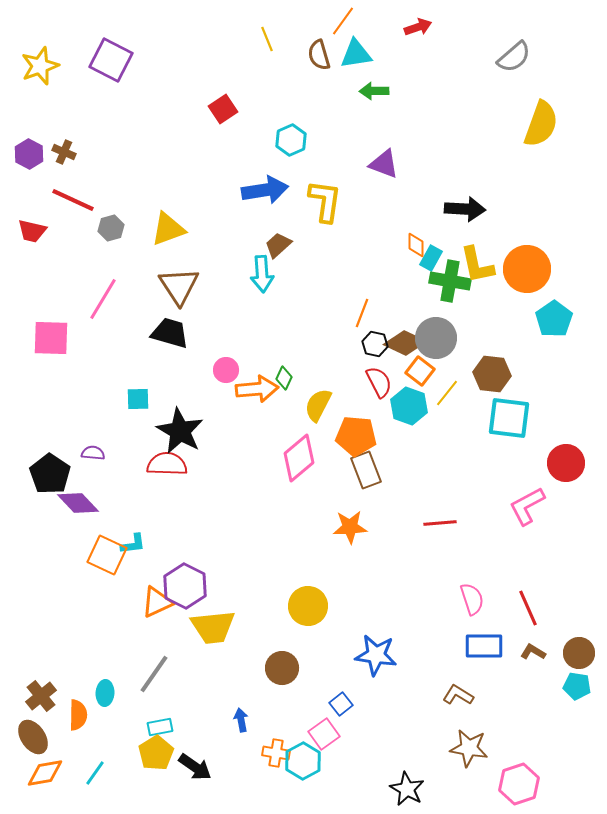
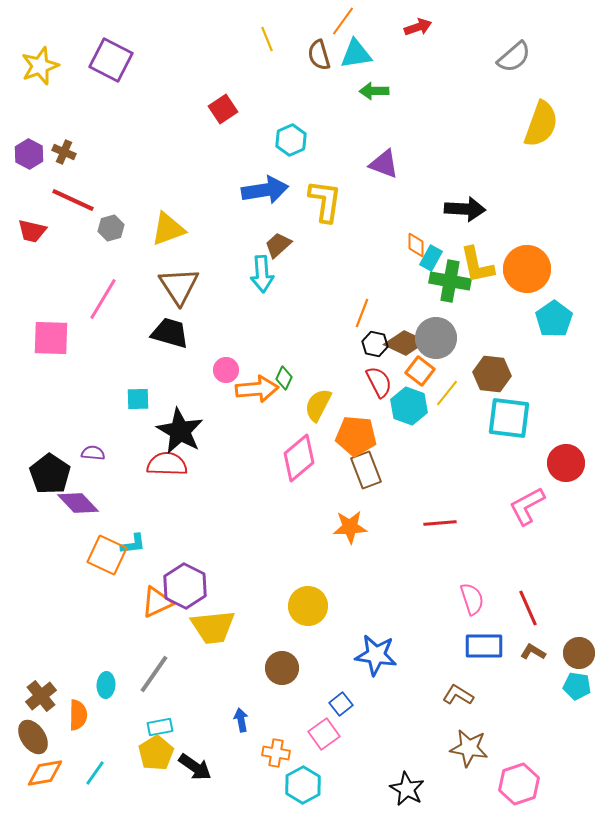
cyan ellipse at (105, 693): moved 1 px right, 8 px up
cyan hexagon at (303, 761): moved 24 px down
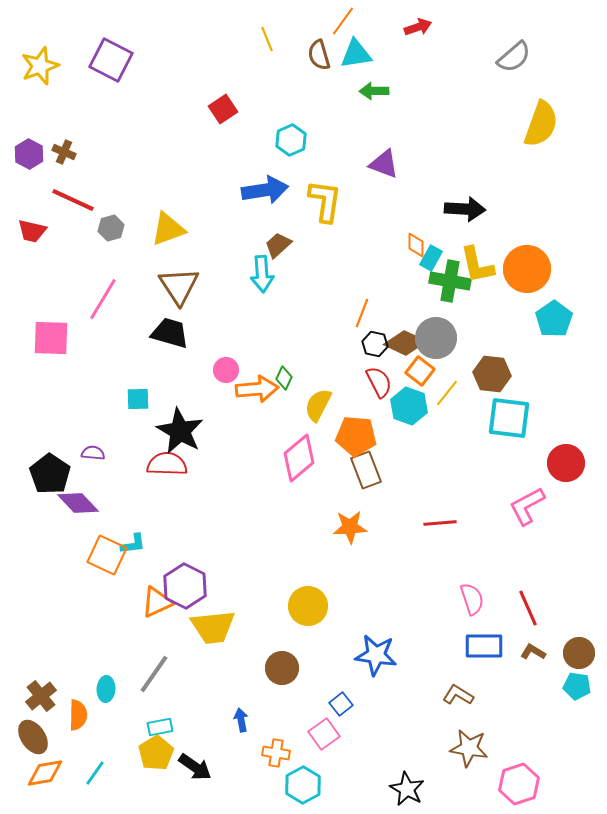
cyan ellipse at (106, 685): moved 4 px down
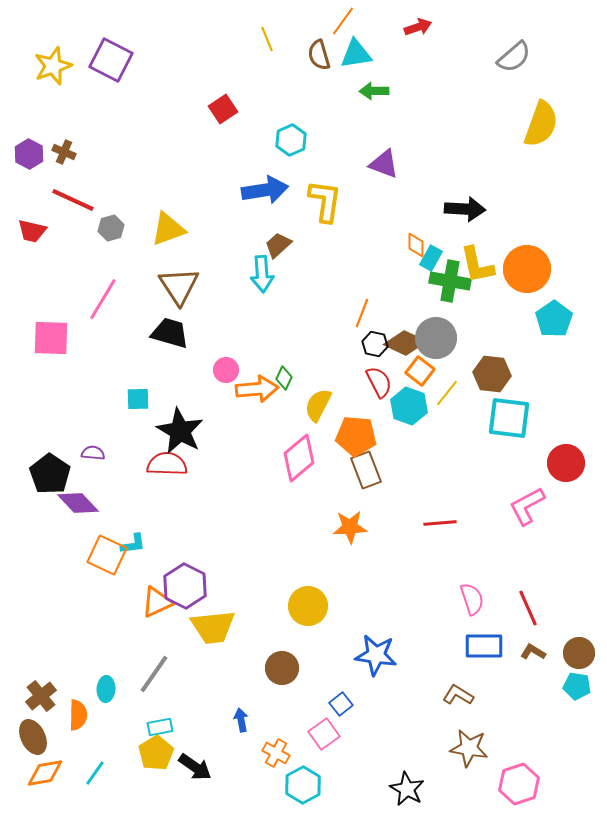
yellow star at (40, 66): moved 13 px right
brown ellipse at (33, 737): rotated 8 degrees clockwise
orange cross at (276, 753): rotated 20 degrees clockwise
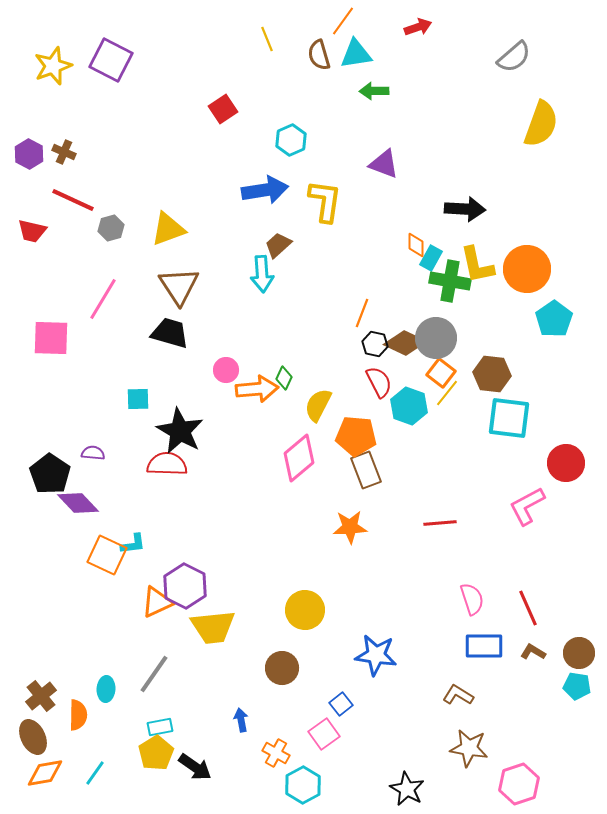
orange square at (420, 371): moved 21 px right, 2 px down
yellow circle at (308, 606): moved 3 px left, 4 px down
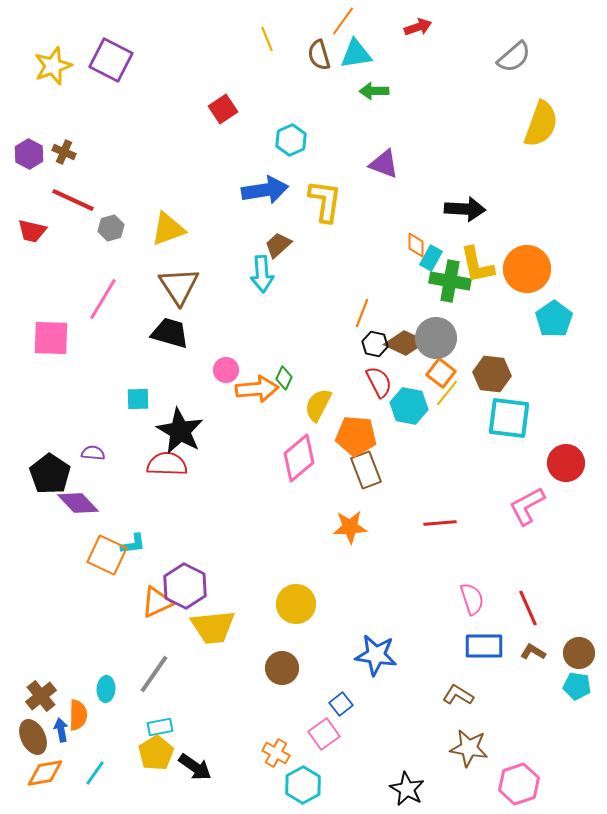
cyan hexagon at (409, 406): rotated 9 degrees counterclockwise
yellow circle at (305, 610): moved 9 px left, 6 px up
blue arrow at (241, 720): moved 180 px left, 10 px down
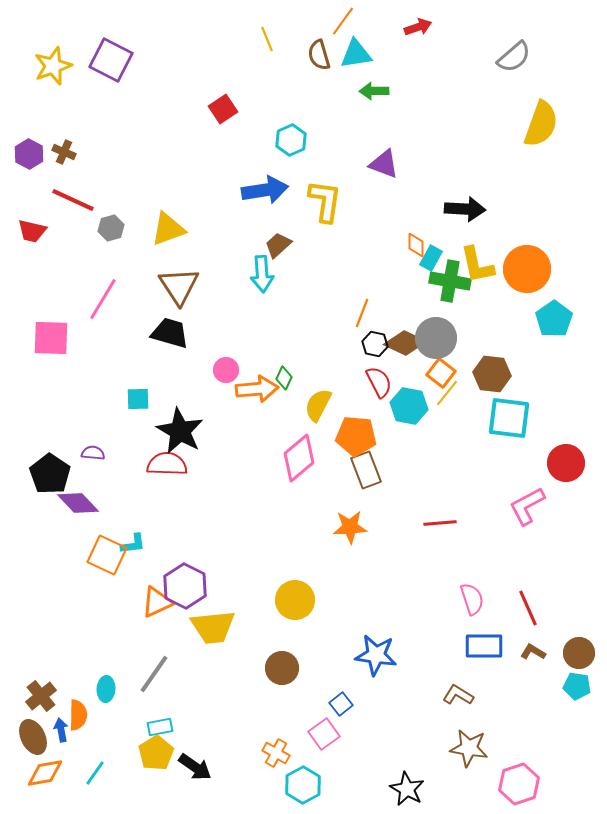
yellow circle at (296, 604): moved 1 px left, 4 px up
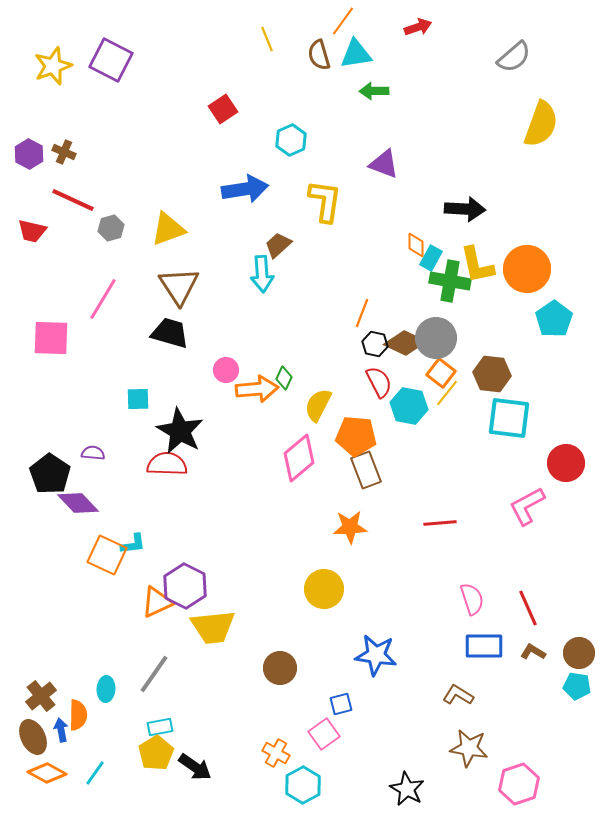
blue arrow at (265, 190): moved 20 px left, 1 px up
yellow circle at (295, 600): moved 29 px right, 11 px up
brown circle at (282, 668): moved 2 px left
blue square at (341, 704): rotated 25 degrees clockwise
orange diamond at (45, 773): moved 2 px right; rotated 39 degrees clockwise
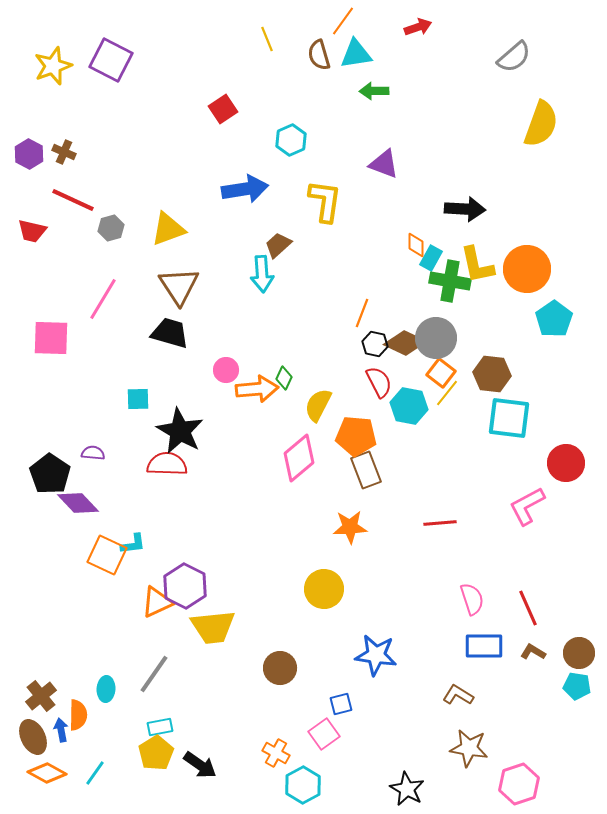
black arrow at (195, 767): moved 5 px right, 2 px up
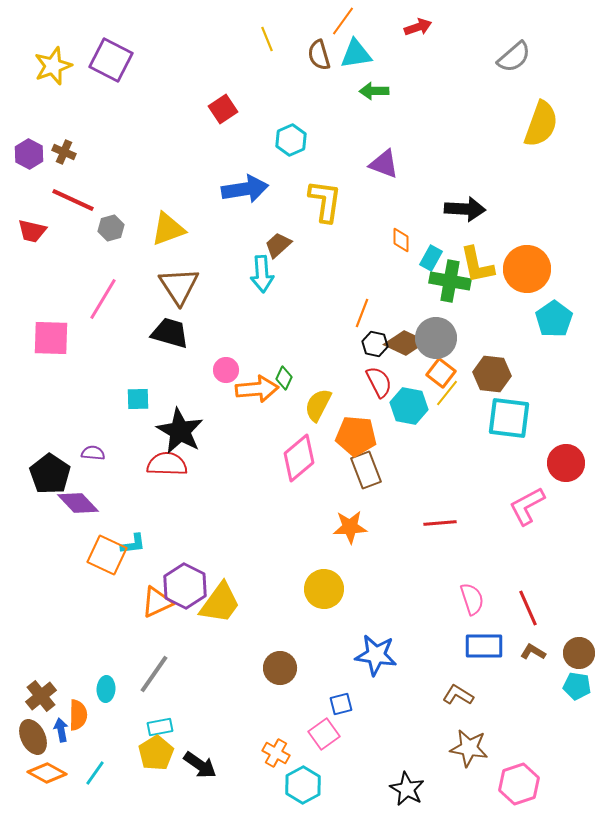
orange diamond at (416, 245): moved 15 px left, 5 px up
yellow trapezoid at (213, 627): moved 7 px right, 24 px up; rotated 48 degrees counterclockwise
